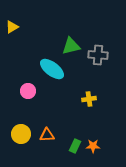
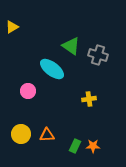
green triangle: rotated 48 degrees clockwise
gray cross: rotated 12 degrees clockwise
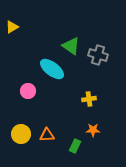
orange star: moved 16 px up
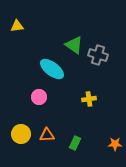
yellow triangle: moved 5 px right, 1 px up; rotated 24 degrees clockwise
green triangle: moved 3 px right, 1 px up
pink circle: moved 11 px right, 6 px down
orange star: moved 22 px right, 14 px down
green rectangle: moved 3 px up
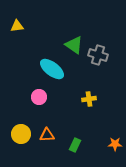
green rectangle: moved 2 px down
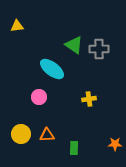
gray cross: moved 1 px right, 6 px up; rotated 18 degrees counterclockwise
green rectangle: moved 1 px left, 3 px down; rotated 24 degrees counterclockwise
